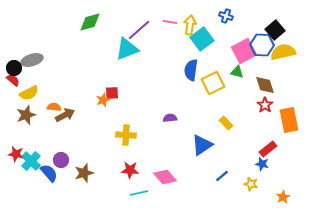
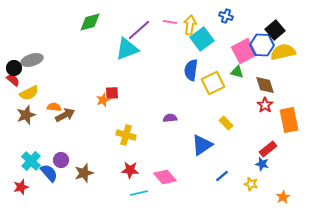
yellow cross at (126, 135): rotated 12 degrees clockwise
red star at (16, 154): moved 5 px right, 33 px down; rotated 28 degrees counterclockwise
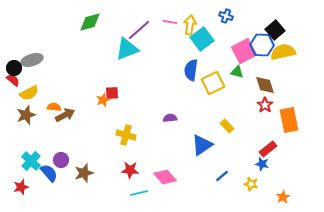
yellow rectangle at (226, 123): moved 1 px right, 3 px down
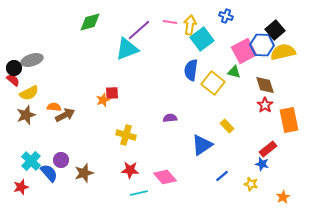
green triangle at (237, 72): moved 3 px left
yellow square at (213, 83): rotated 25 degrees counterclockwise
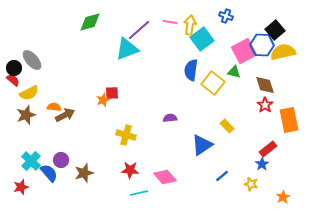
gray ellipse at (32, 60): rotated 65 degrees clockwise
blue star at (262, 164): rotated 24 degrees clockwise
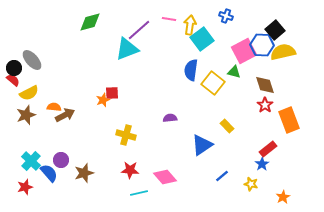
pink line at (170, 22): moved 1 px left, 3 px up
orange rectangle at (289, 120): rotated 10 degrees counterclockwise
red star at (21, 187): moved 4 px right
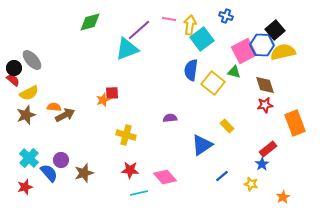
red star at (265, 105): rotated 28 degrees clockwise
orange rectangle at (289, 120): moved 6 px right, 3 px down
cyan cross at (31, 161): moved 2 px left, 3 px up
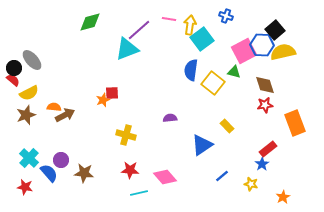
brown star at (84, 173): rotated 24 degrees clockwise
red star at (25, 187): rotated 28 degrees clockwise
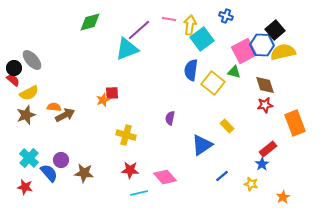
purple semicircle at (170, 118): rotated 72 degrees counterclockwise
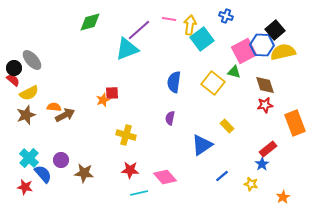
blue semicircle at (191, 70): moved 17 px left, 12 px down
blue semicircle at (49, 173): moved 6 px left, 1 px down
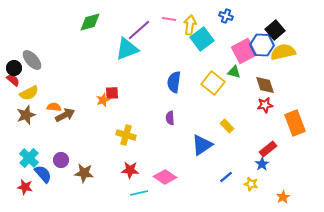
purple semicircle at (170, 118): rotated 16 degrees counterclockwise
blue line at (222, 176): moved 4 px right, 1 px down
pink diamond at (165, 177): rotated 15 degrees counterclockwise
